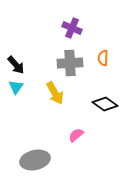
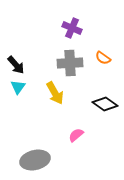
orange semicircle: rotated 56 degrees counterclockwise
cyan triangle: moved 2 px right
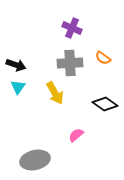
black arrow: rotated 30 degrees counterclockwise
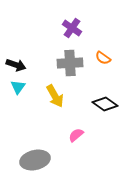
purple cross: rotated 12 degrees clockwise
yellow arrow: moved 3 px down
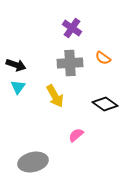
gray ellipse: moved 2 px left, 2 px down
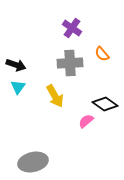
orange semicircle: moved 1 px left, 4 px up; rotated 14 degrees clockwise
pink semicircle: moved 10 px right, 14 px up
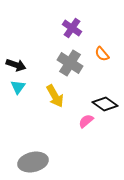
gray cross: rotated 35 degrees clockwise
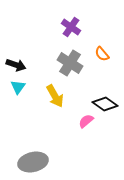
purple cross: moved 1 px left, 1 px up
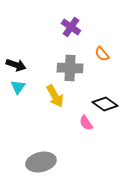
gray cross: moved 5 px down; rotated 30 degrees counterclockwise
pink semicircle: moved 2 px down; rotated 84 degrees counterclockwise
gray ellipse: moved 8 px right
